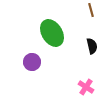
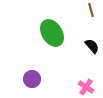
black semicircle: rotated 28 degrees counterclockwise
purple circle: moved 17 px down
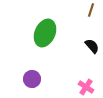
brown line: rotated 32 degrees clockwise
green ellipse: moved 7 px left; rotated 56 degrees clockwise
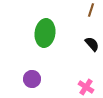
green ellipse: rotated 16 degrees counterclockwise
black semicircle: moved 2 px up
